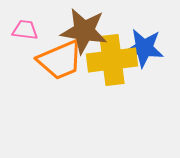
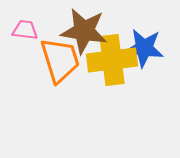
orange trapezoid: rotated 84 degrees counterclockwise
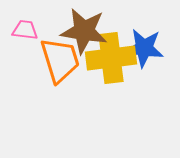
yellow cross: moved 1 px left, 2 px up
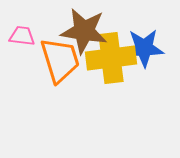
pink trapezoid: moved 3 px left, 6 px down
blue star: rotated 9 degrees counterclockwise
